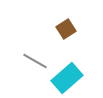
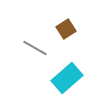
gray line: moved 13 px up
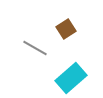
cyan rectangle: moved 4 px right
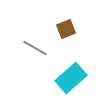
brown square: rotated 12 degrees clockwise
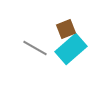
cyan rectangle: moved 29 px up
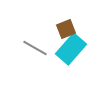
cyan rectangle: rotated 8 degrees counterclockwise
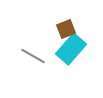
gray line: moved 2 px left, 8 px down
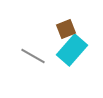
cyan rectangle: moved 1 px right, 1 px down
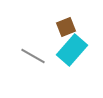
brown square: moved 2 px up
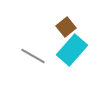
brown square: rotated 18 degrees counterclockwise
